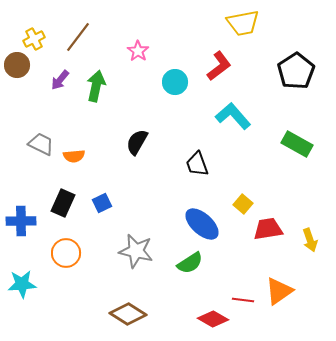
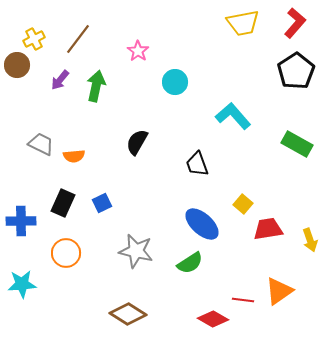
brown line: moved 2 px down
red L-shape: moved 76 px right, 43 px up; rotated 12 degrees counterclockwise
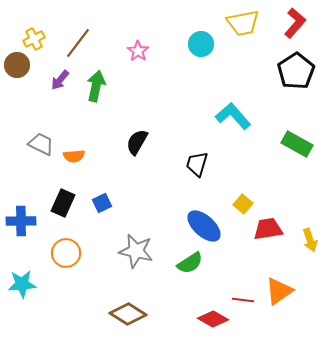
brown line: moved 4 px down
cyan circle: moved 26 px right, 38 px up
black trapezoid: rotated 36 degrees clockwise
blue ellipse: moved 2 px right, 2 px down
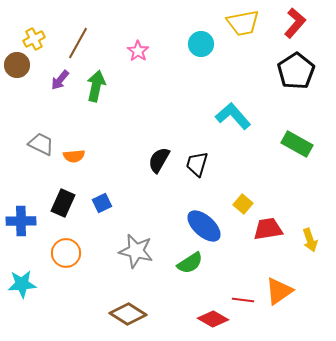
brown line: rotated 8 degrees counterclockwise
black semicircle: moved 22 px right, 18 px down
